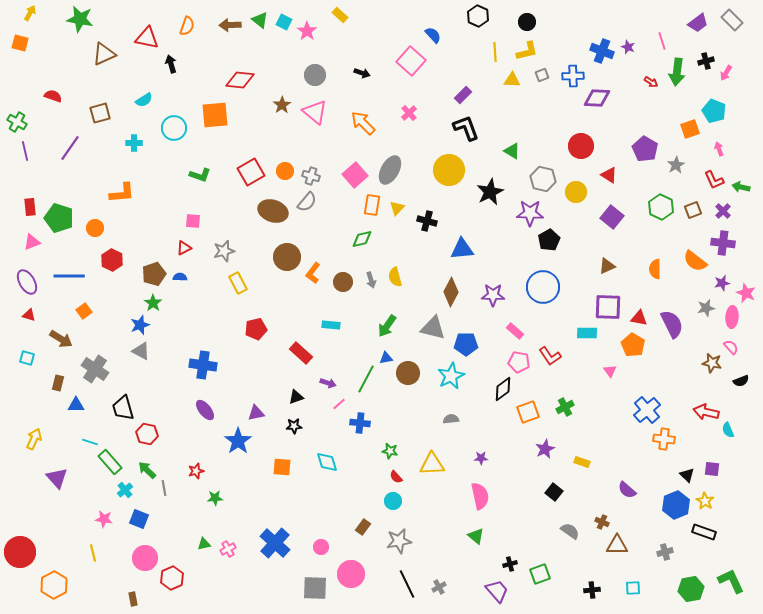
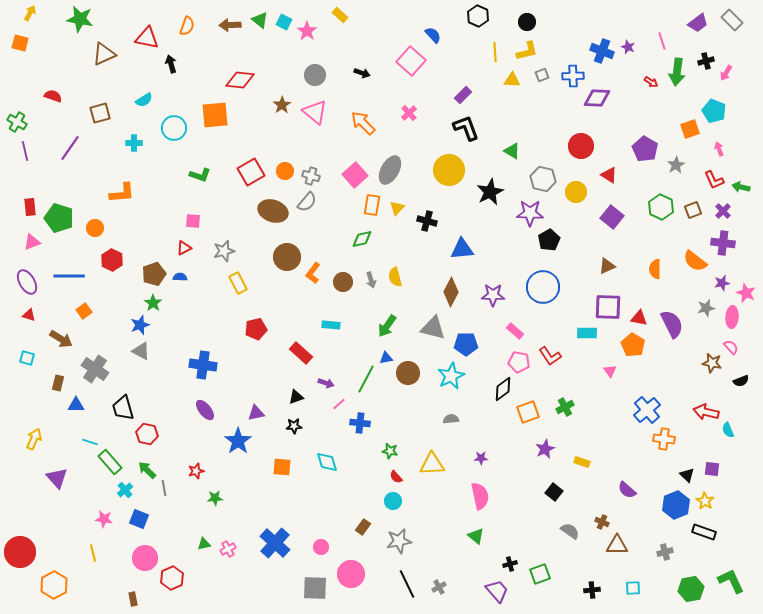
purple arrow at (328, 383): moved 2 px left
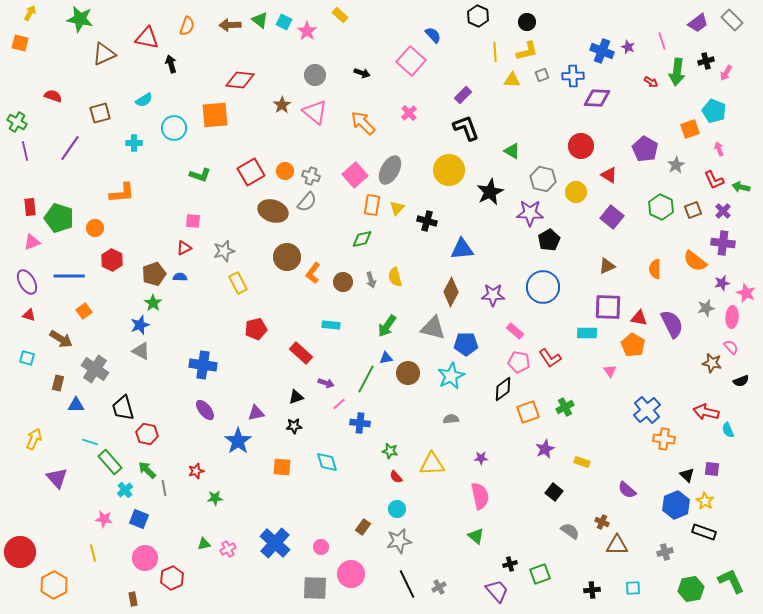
red L-shape at (550, 356): moved 2 px down
cyan circle at (393, 501): moved 4 px right, 8 px down
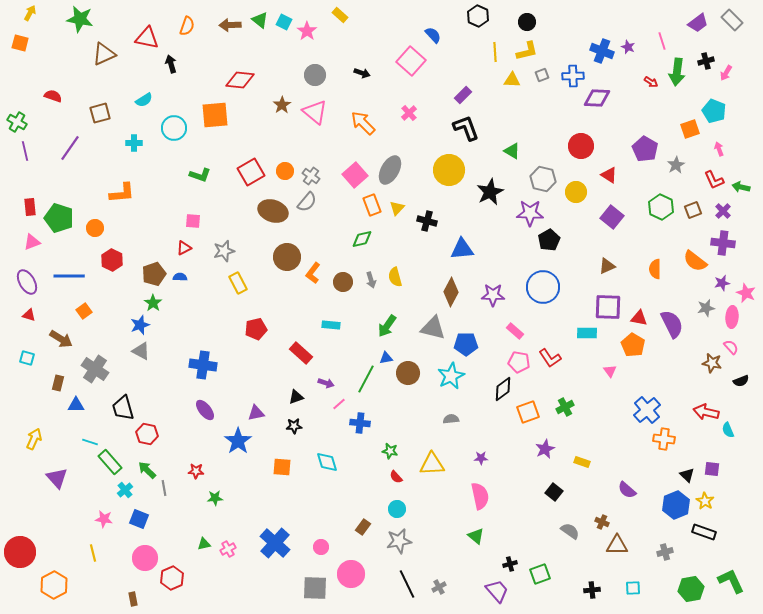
gray cross at (311, 176): rotated 18 degrees clockwise
orange rectangle at (372, 205): rotated 30 degrees counterclockwise
red star at (196, 471): rotated 21 degrees clockwise
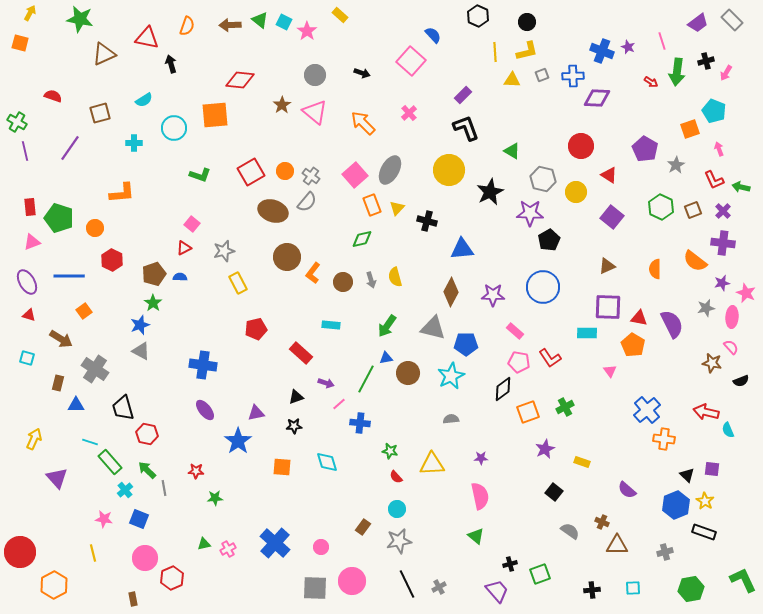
pink square at (193, 221): moved 1 px left, 3 px down; rotated 35 degrees clockwise
pink circle at (351, 574): moved 1 px right, 7 px down
green L-shape at (731, 581): moved 12 px right, 1 px up
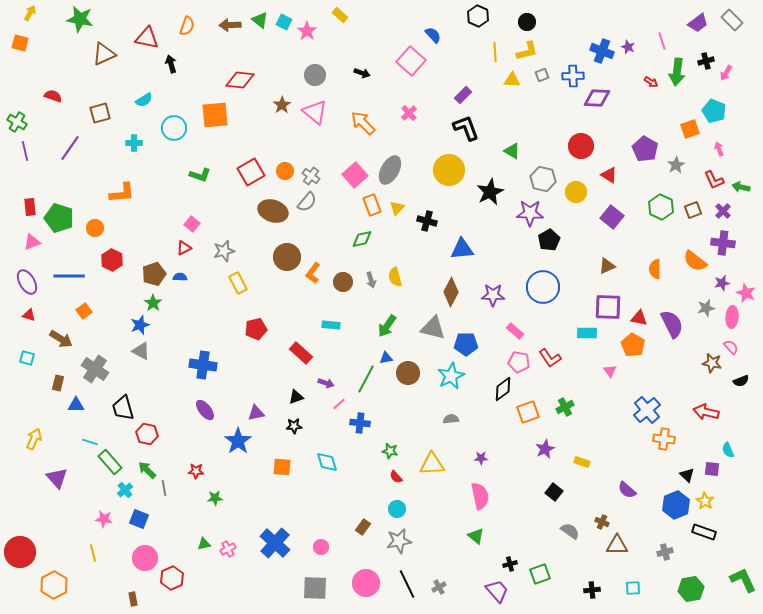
cyan semicircle at (728, 430): moved 20 px down
pink circle at (352, 581): moved 14 px right, 2 px down
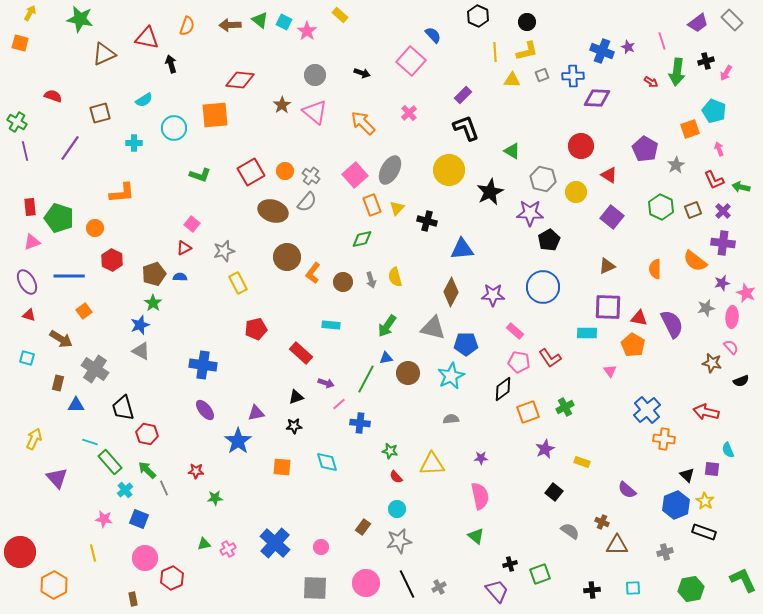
gray line at (164, 488): rotated 14 degrees counterclockwise
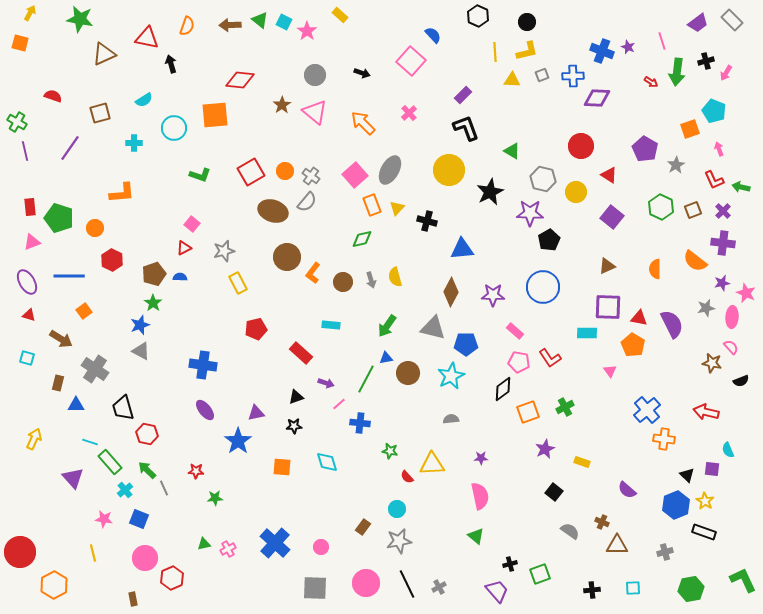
red semicircle at (396, 477): moved 11 px right
purple triangle at (57, 478): moved 16 px right
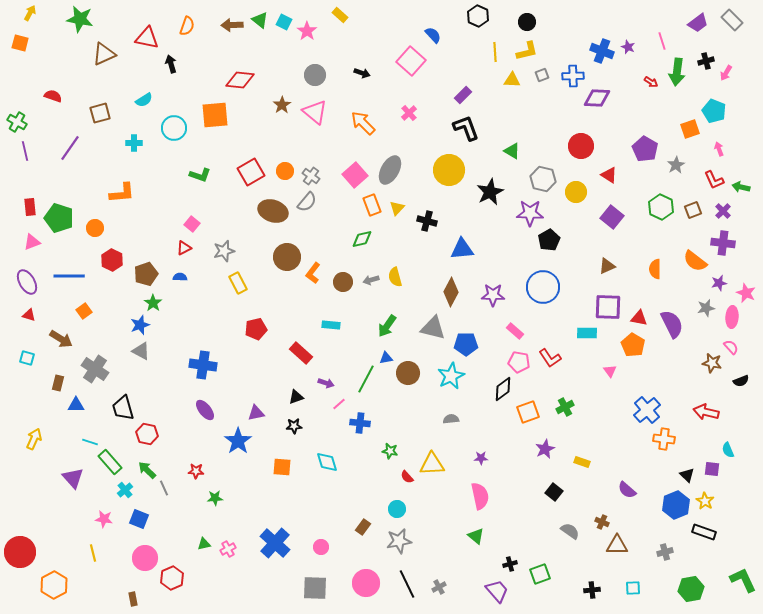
brown arrow at (230, 25): moved 2 px right
brown pentagon at (154, 274): moved 8 px left
gray arrow at (371, 280): rotated 91 degrees clockwise
purple star at (722, 283): moved 3 px left
